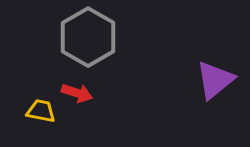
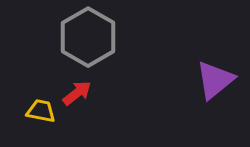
red arrow: rotated 56 degrees counterclockwise
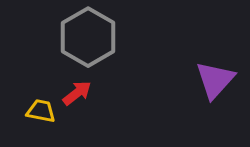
purple triangle: rotated 9 degrees counterclockwise
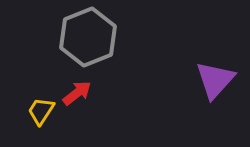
gray hexagon: rotated 8 degrees clockwise
yellow trapezoid: rotated 68 degrees counterclockwise
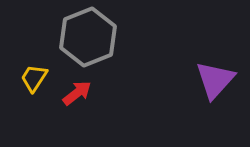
yellow trapezoid: moved 7 px left, 33 px up
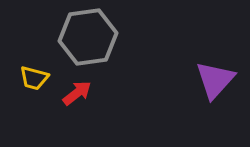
gray hexagon: rotated 14 degrees clockwise
yellow trapezoid: rotated 108 degrees counterclockwise
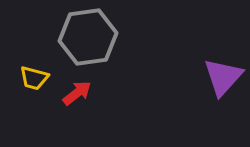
purple triangle: moved 8 px right, 3 px up
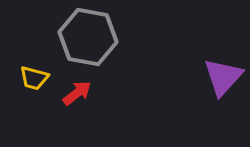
gray hexagon: rotated 18 degrees clockwise
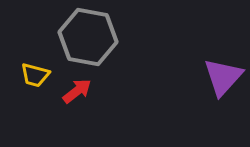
yellow trapezoid: moved 1 px right, 3 px up
red arrow: moved 2 px up
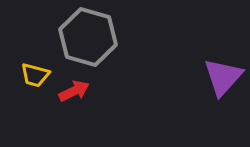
gray hexagon: rotated 6 degrees clockwise
red arrow: moved 3 px left; rotated 12 degrees clockwise
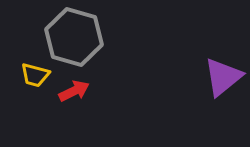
gray hexagon: moved 14 px left
purple triangle: rotated 9 degrees clockwise
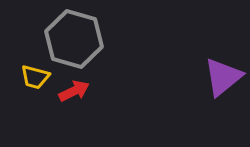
gray hexagon: moved 2 px down
yellow trapezoid: moved 2 px down
